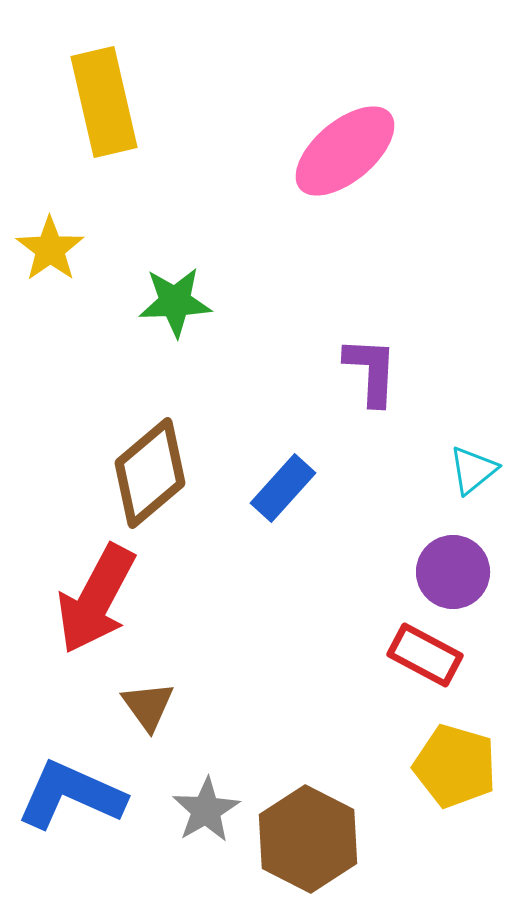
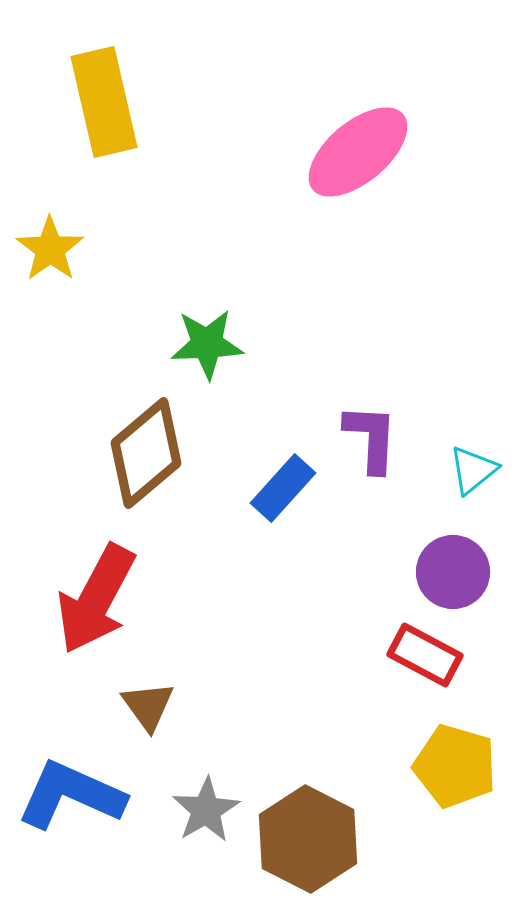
pink ellipse: moved 13 px right, 1 px down
green star: moved 32 px right, 42 px down
purple L-shape: moved 67 px down
brown diamond: moved 4 px left, 20 px up
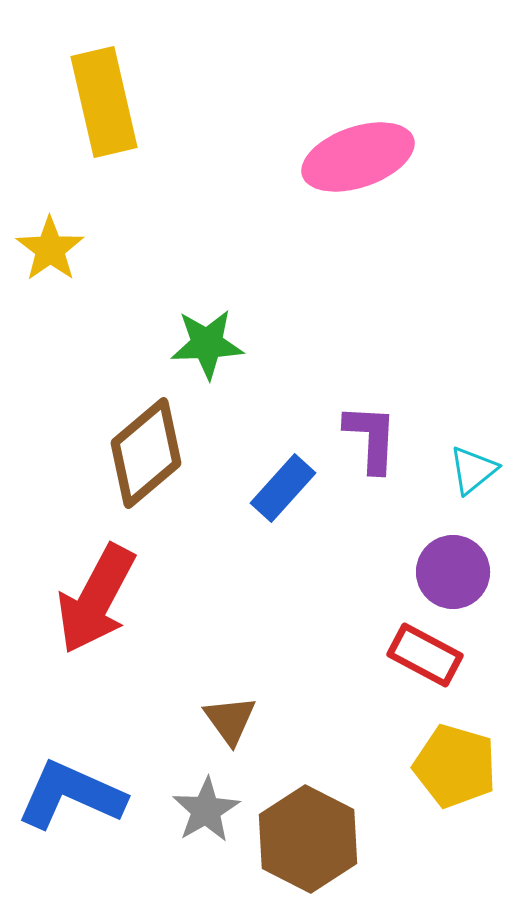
pink ellipse: moved 5 px down; rotated 21 degrees clockwise
brown triangle: moved 82 px right, 14 px down
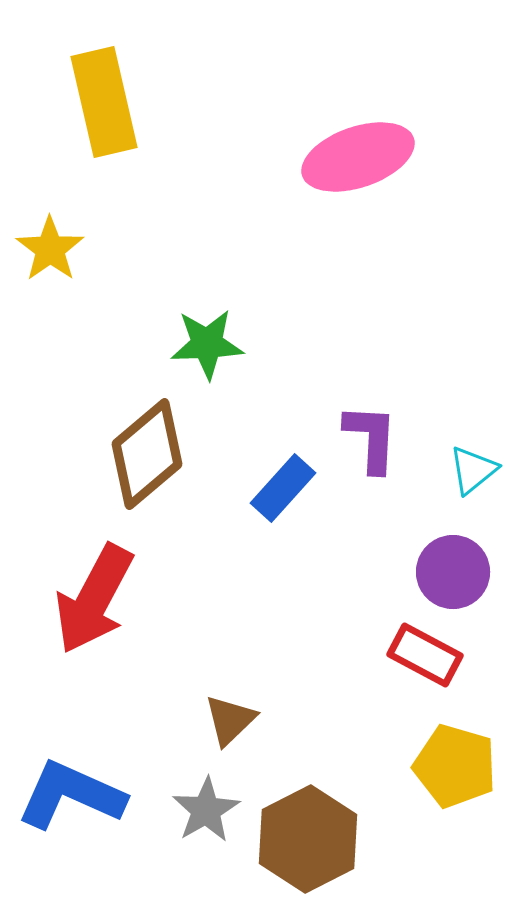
brown diamond: moved 1 px right, 1 px down
red arrow: moved 2 px left
brown triangle: rotated 22 degrees clockwise
brown hexagon: rotated 6 degrees clockwise
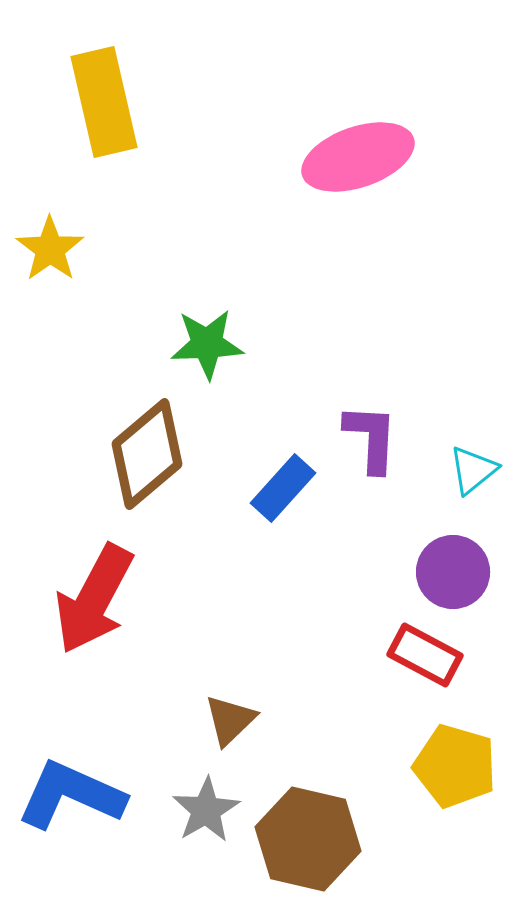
brown hexagon: rotated 20 degrees counterclockwise
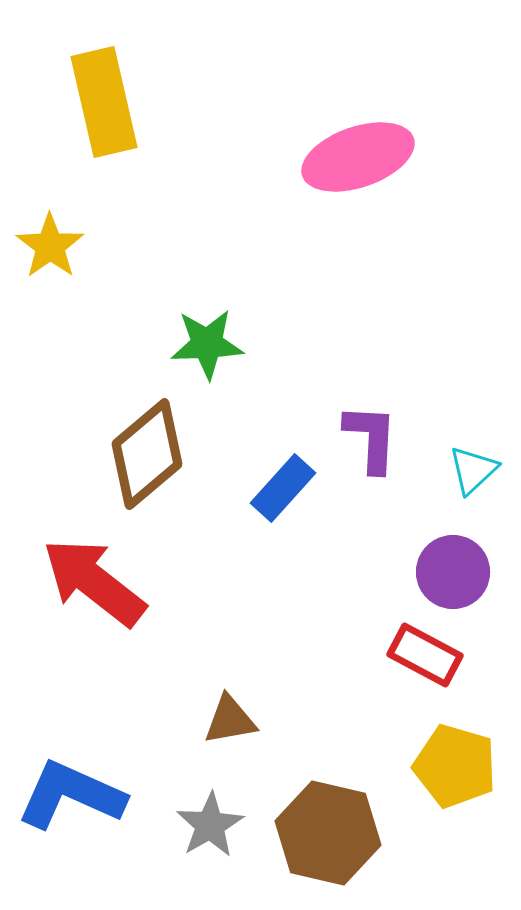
yellow star: moved 3 px up
cyan triangle: rotated 4 degrees counterclockwise
red arrow: moved 17 px up; rotated 100 degrees clockwise
brown triangle: rotated 34 degrees clockwise
gray star: moved 4 px right, 15 px down
brown hexagon: moved 20 px right, 6 px up
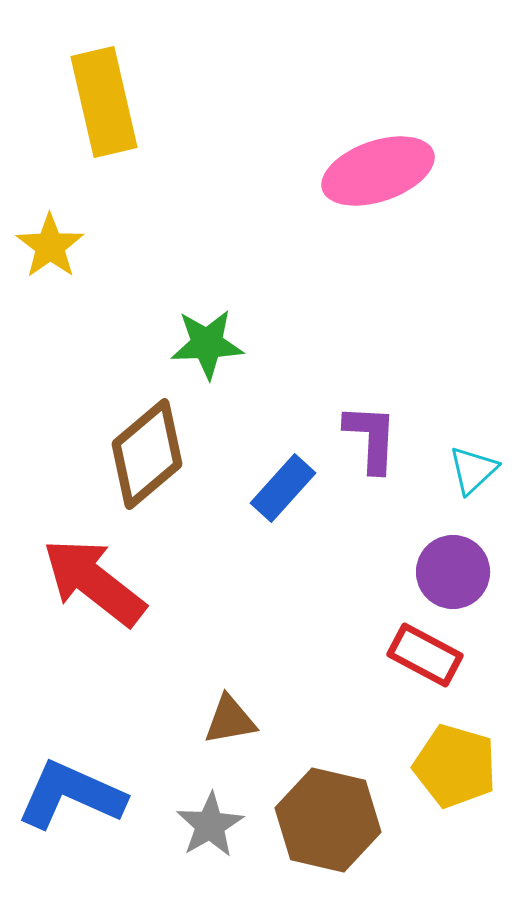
pink ellipse: moved 20 px right, 14 px down
brown hexagon: moved 13 px up
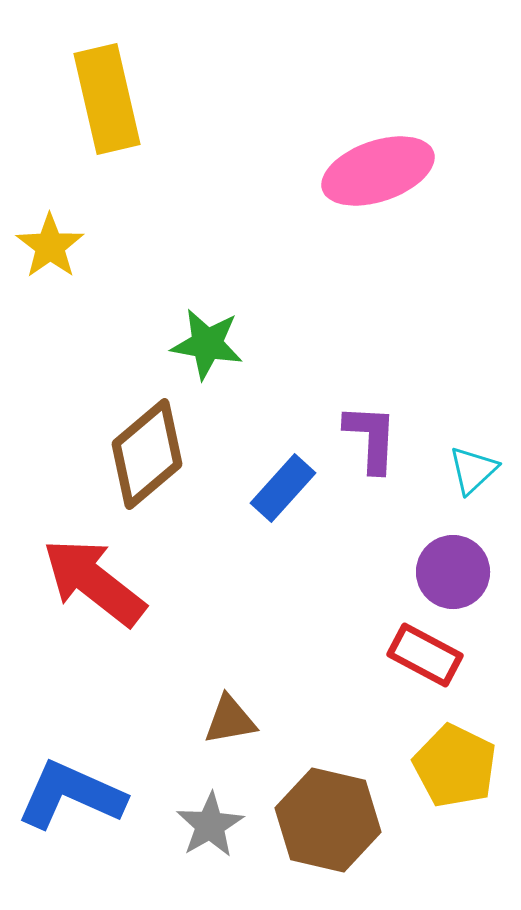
yellow rectangle: moved 3 px right, 3 px up
green star: rotated 12 degrees clockwise
yellow pentagon: rotated 10 degrees clockwise
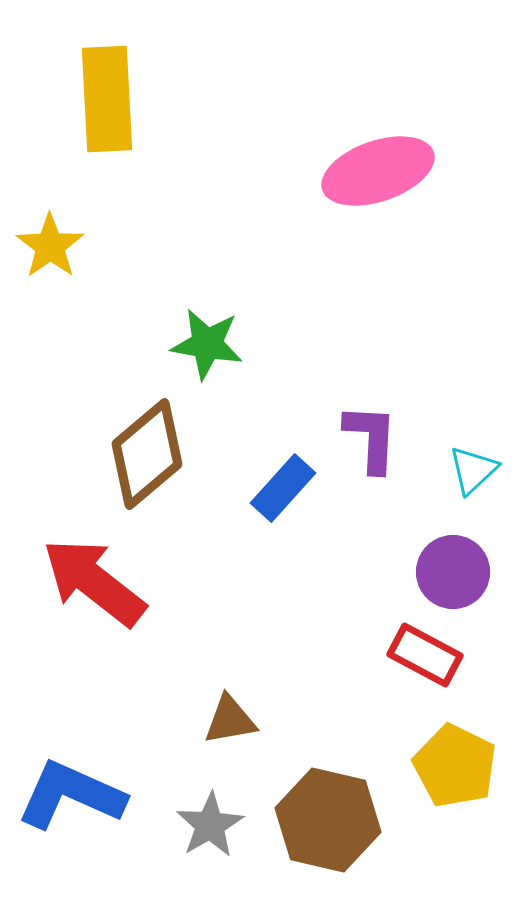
yellow rectangle: rotated 10 degrees clockwise
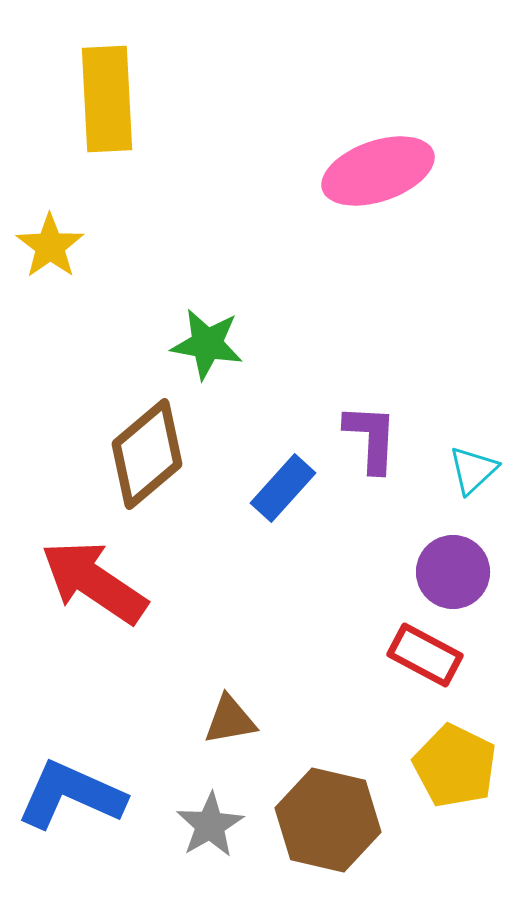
red arrow: rotated 4 degrees counterclockwise
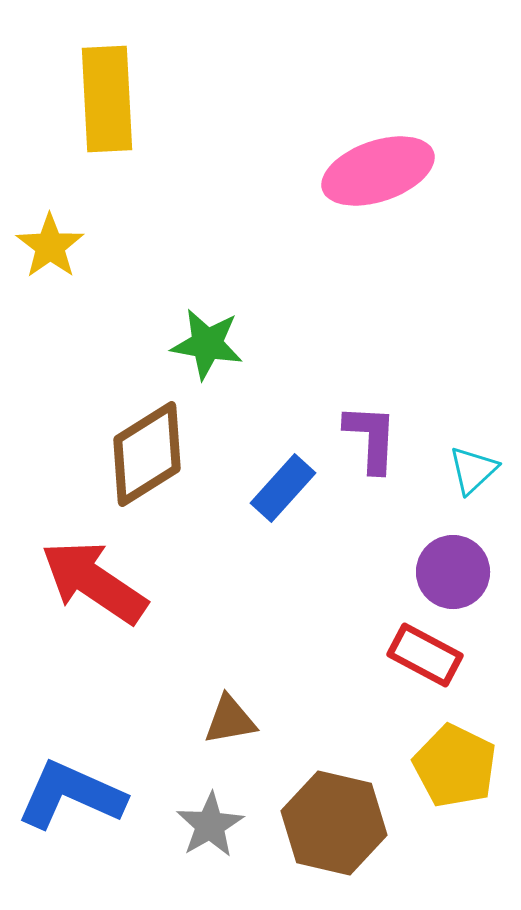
brown diamond: rotated 8 degrees clockwise
brown hexagon: moved 6 px right, 3 px down
